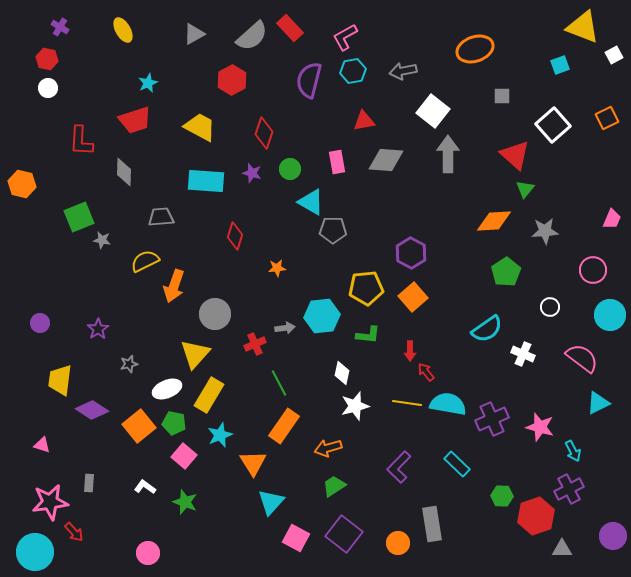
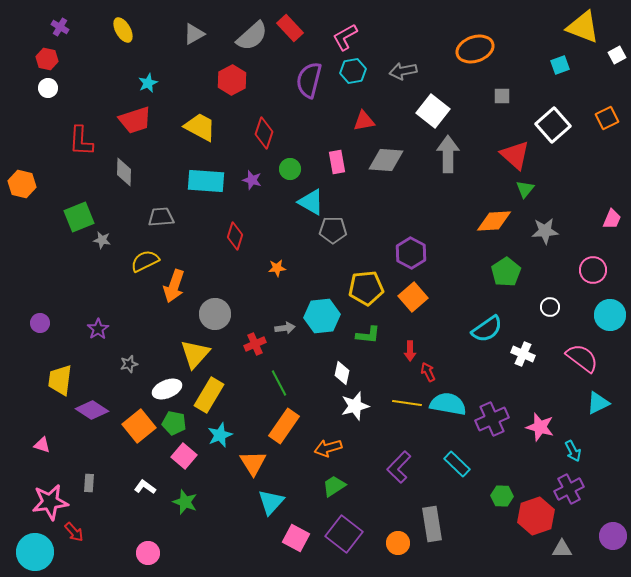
white square at (614, 55): moved 3 px right
purple star at (252, 173): moved 7 px down
red arrow at (426, 372): moved 2 px right; rotated 12 degrees clockwise
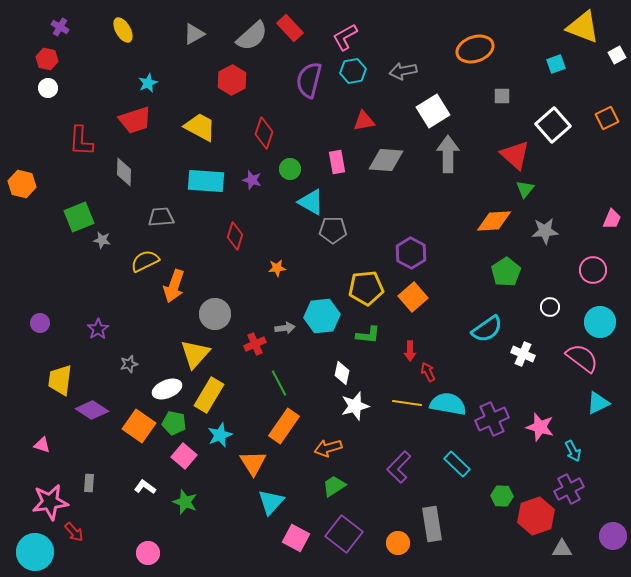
cyan square at (560, 65): moved 4 px left, 1 px up
white square at (433, 111): rotated 20 degrees clockwise
cyan circle at (610, 315): moved 10 px left, 7 px down
orange square at (139, 426): rotated 16 degrees counterclockwise
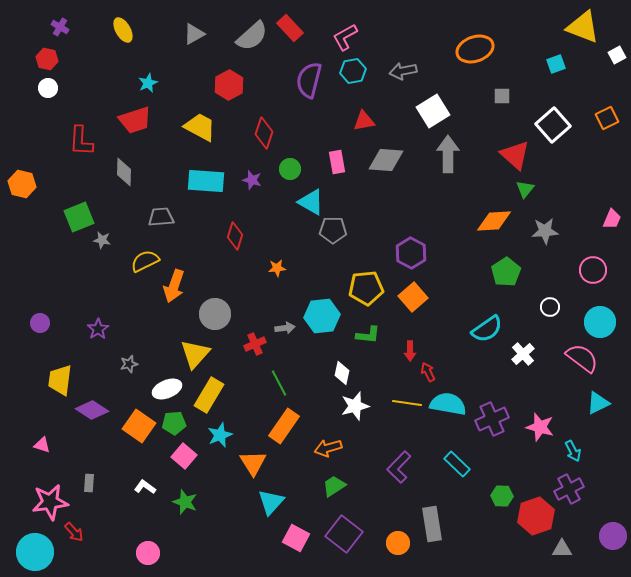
red hexagon at (232, 80): moved 3 px left, 5 px down
white cross at (523, 354): rotated 25 degrees clockwise
green pentagon at (174, 423): rotated 15 degrees counterclockwise
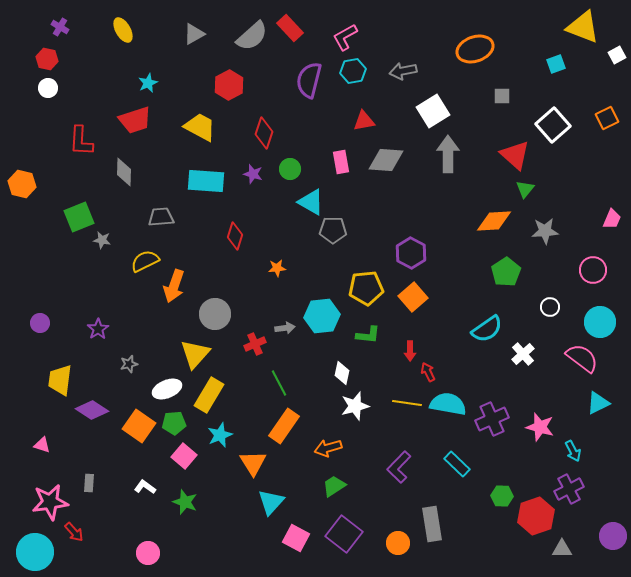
pink rectangle at (337, 162): moved 4 px right
purple star at (252, 180): moved 1 px right, 6 px up
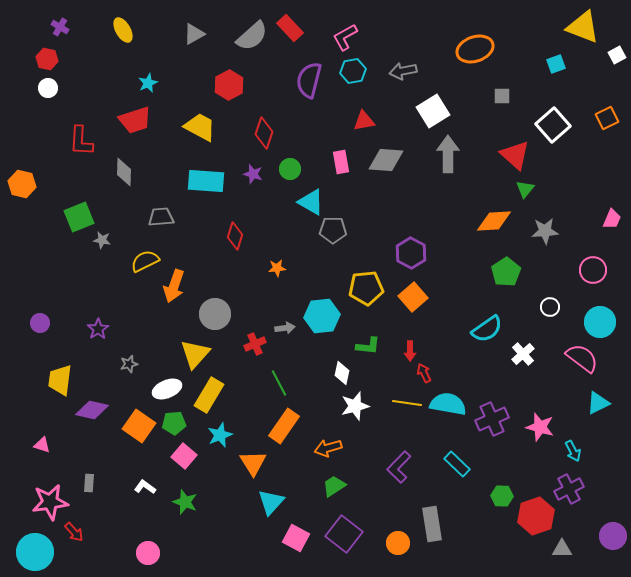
green L-shape at (368, 335): moved 11 px down
red arrow at (428, 372): moved 4 px left, 1 px down
purple diamond at (92, 410): rotated 20 degrees counterclockwise
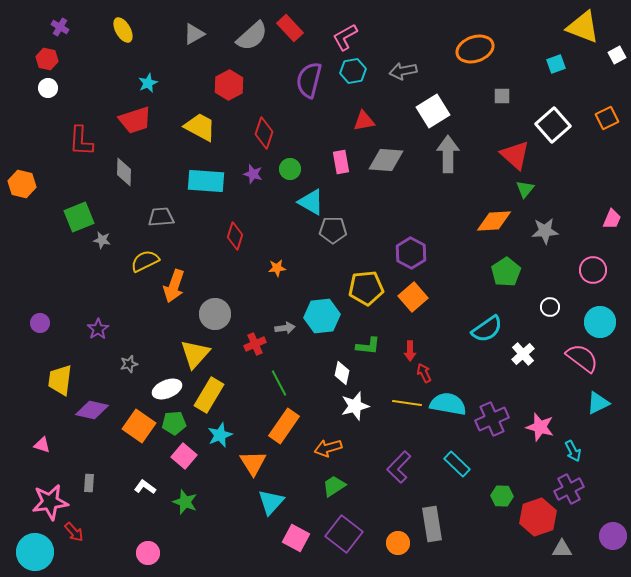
red hexagon at (536, 516): moved 2 px right, 1 px down
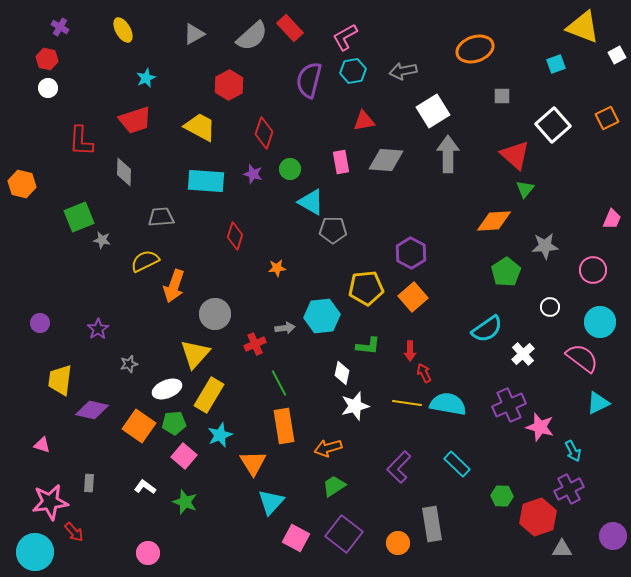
cyan star at (148, 83): moved 2 px left, 5 px up
gray star at (545, 231): moved 15 px down
purple cross at (492, 419): moved 17 px right, 14 px up
orange rectangle at (284, 426): rotated 44 degrees counterclockwise
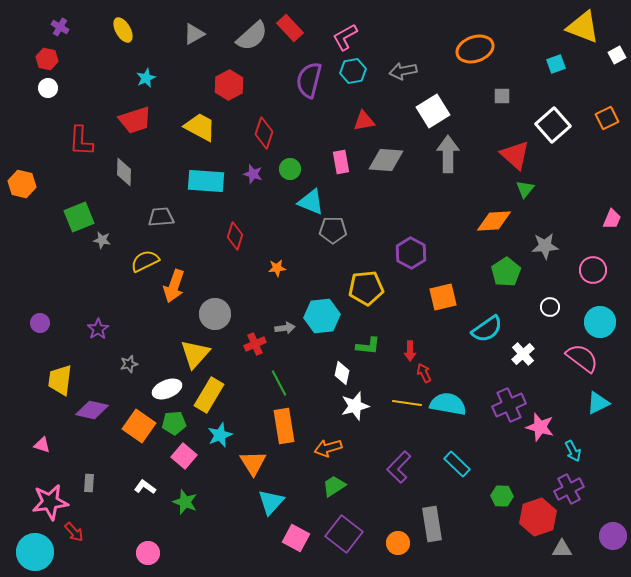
cyan triangle at (311, 202): rotated 8 degrees counterclockwise
orange square at (413, 297): moved 30 px right; rotated 28 degrees clockwise
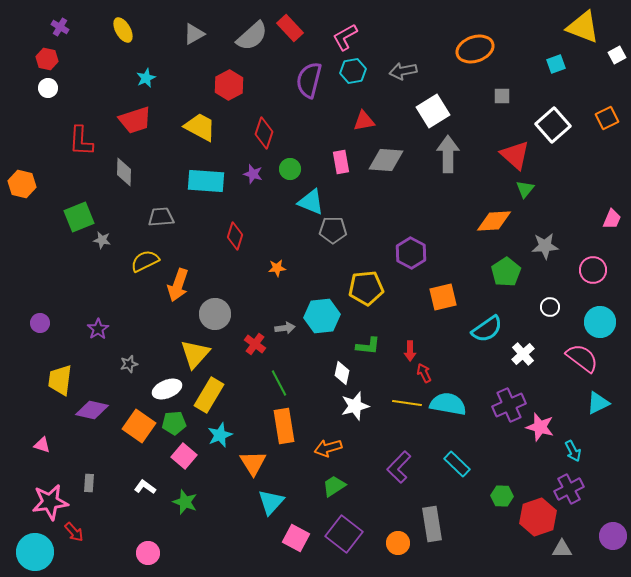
orange arrow at (174, 286): moved 4 px right, 1 px up
red cross at (255, 344): rotated 30 degrees counterclockwise
